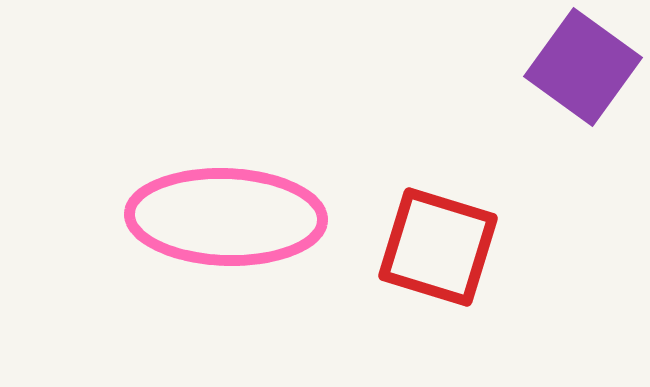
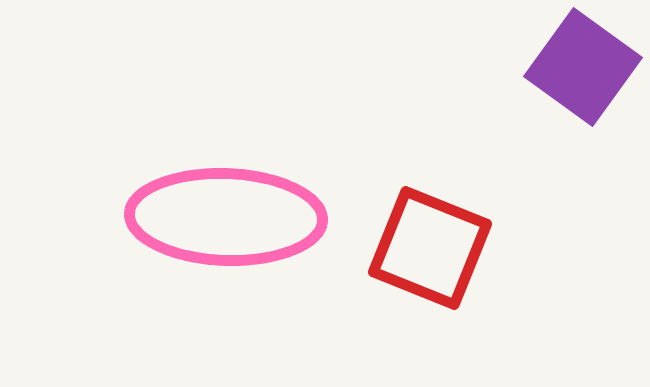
red square: moved 8 px left, 1 px down; rotated 5 degrees clockwise
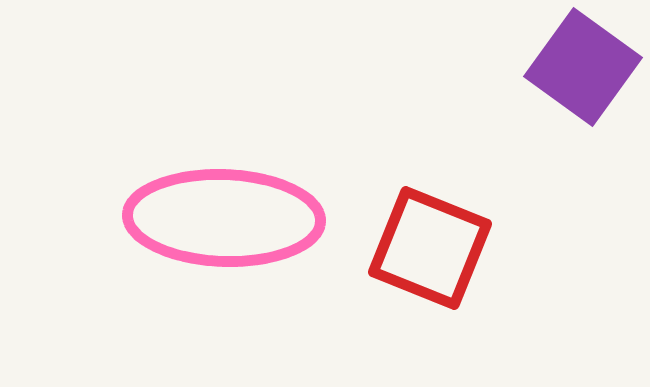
pink ellipse: moved 2 px left, 1 px down
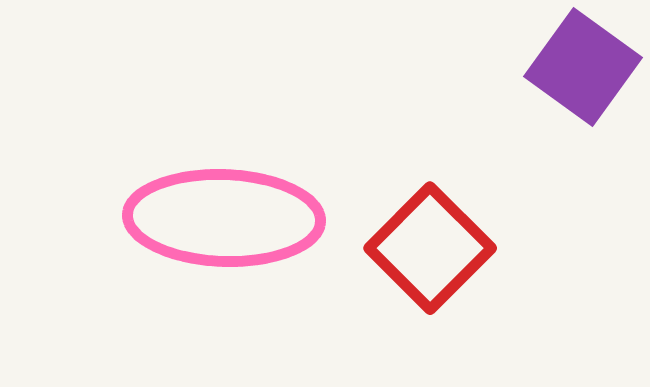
red square: rotated 23 degrees clockwise
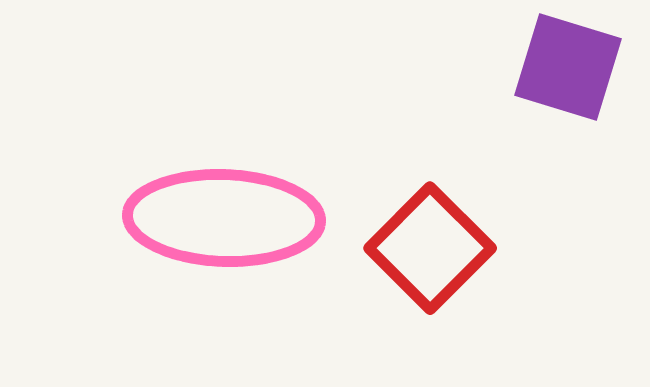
purple square: moved 15 px left; rotated 19 degrees counterclockwise
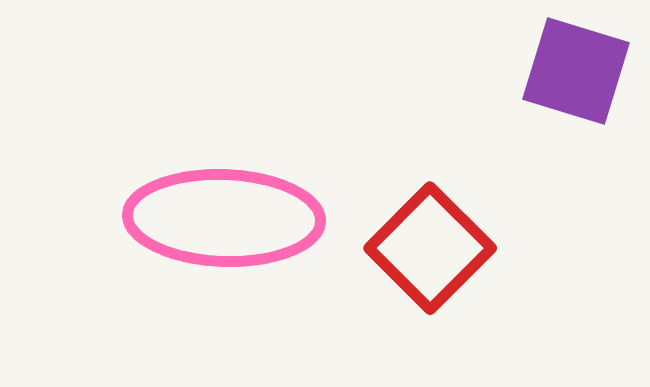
purple square: moved 8 px right, 4 px down
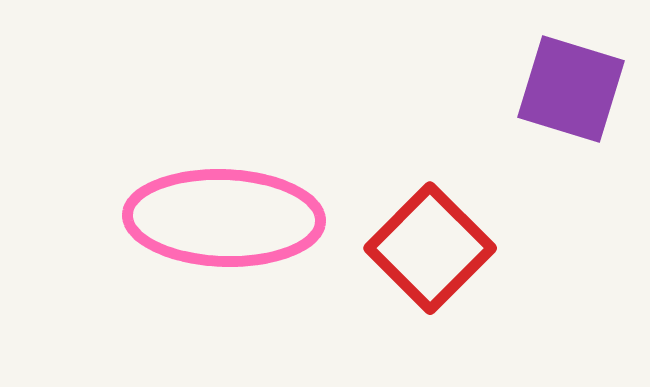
purple square: moved 5 px left, 18 px down
